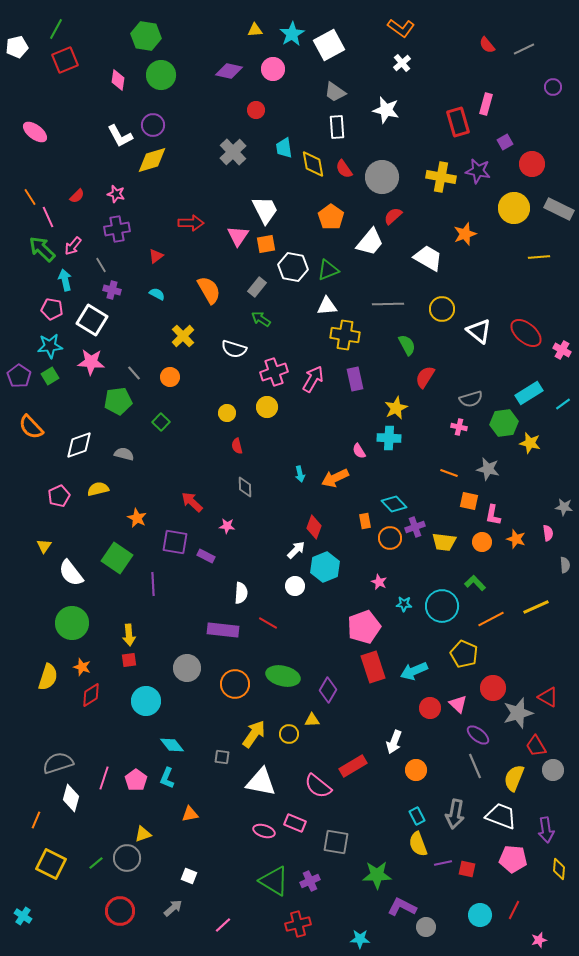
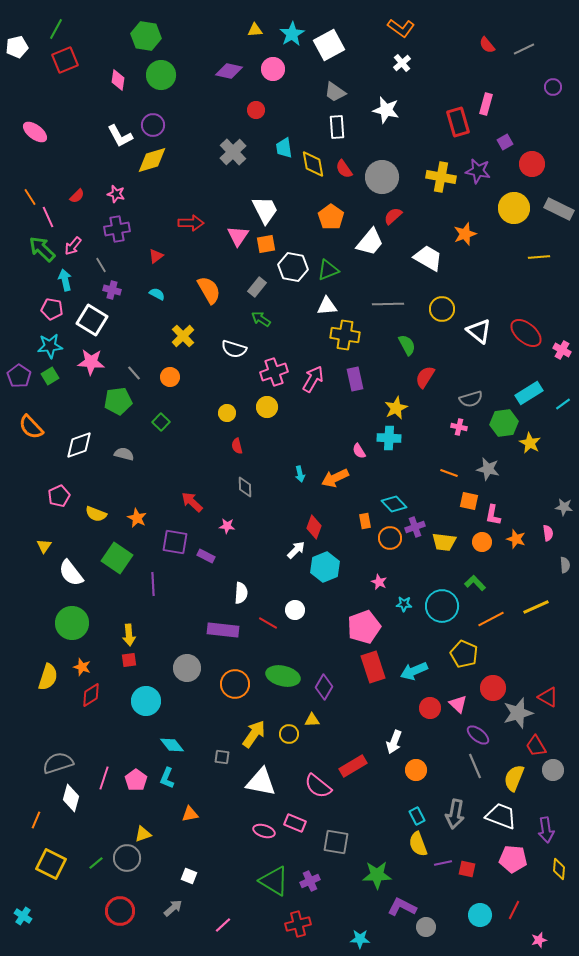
yellow star at (530, 443): rotated 15 degrees clockwise
yellow semicircle at (98, 489): moved 2 px left, 25 px down; rotated 145 degrees counterclockwise
white circle at (295, 586): moved 24 px down
purple diamond at (328, 690): moved 4 px left, 3 px up
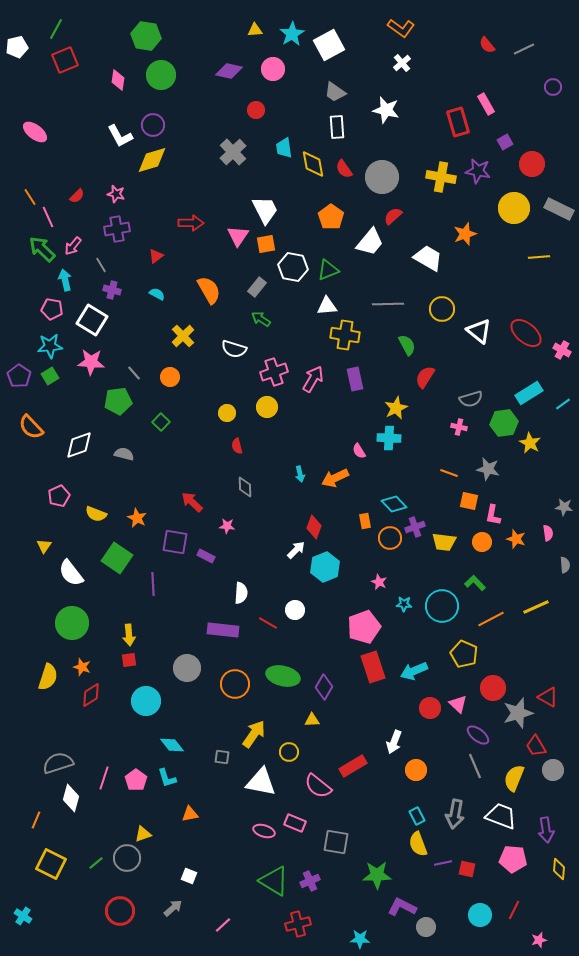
pink rectangle at (486, 104): rotated 45 degrees counterclockwise
yellow circle at (289, 734): moved 18 px down
cyan L-shape at (167, 778): rotated 40 degrees counterclockwise
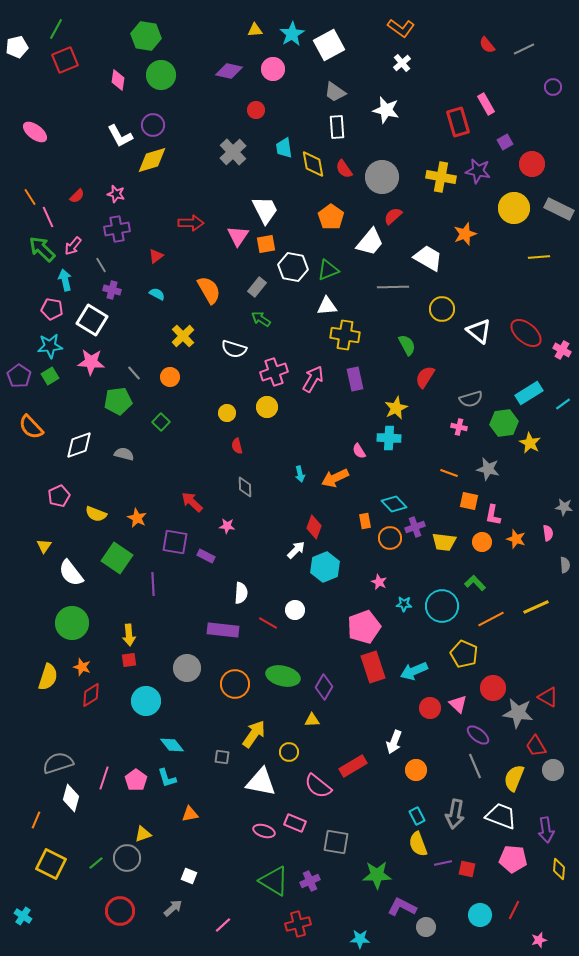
gray line at (388, 304): moved 5 px right, 17 px up
gray star at (518, 713): rotated 24 degrees clockwise
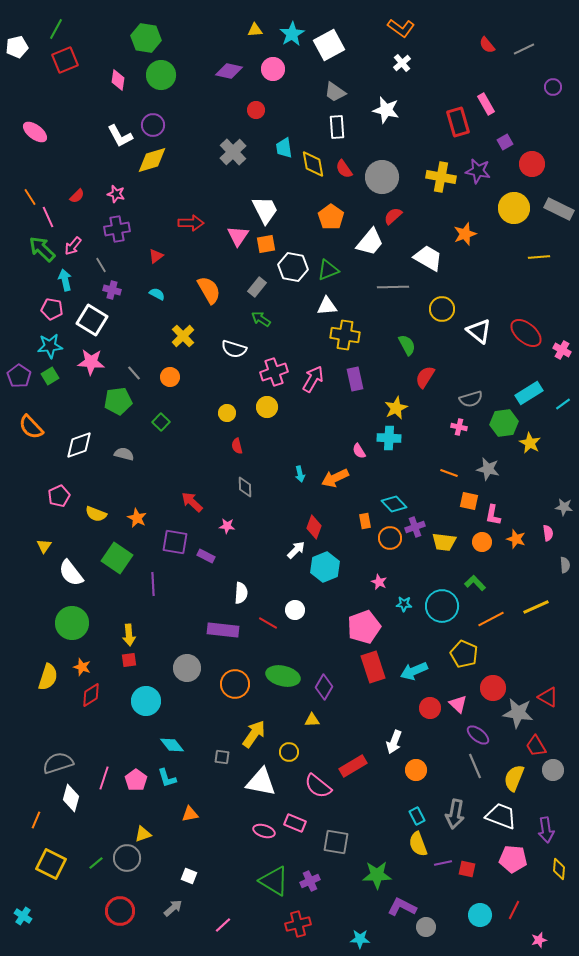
green hexagon at (146, 36): moved 2 px down
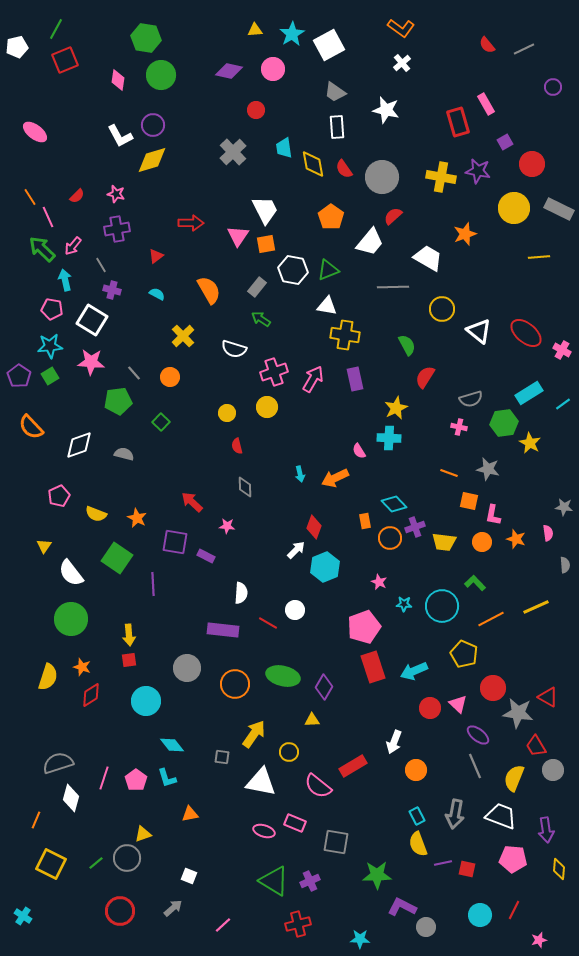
white hexagon at (293, 267): moved 3 px down
white triangle at (327, 306): rotated 15 degrees clockwise
green circle at (72, 623): moved 1 px left, 4 px up
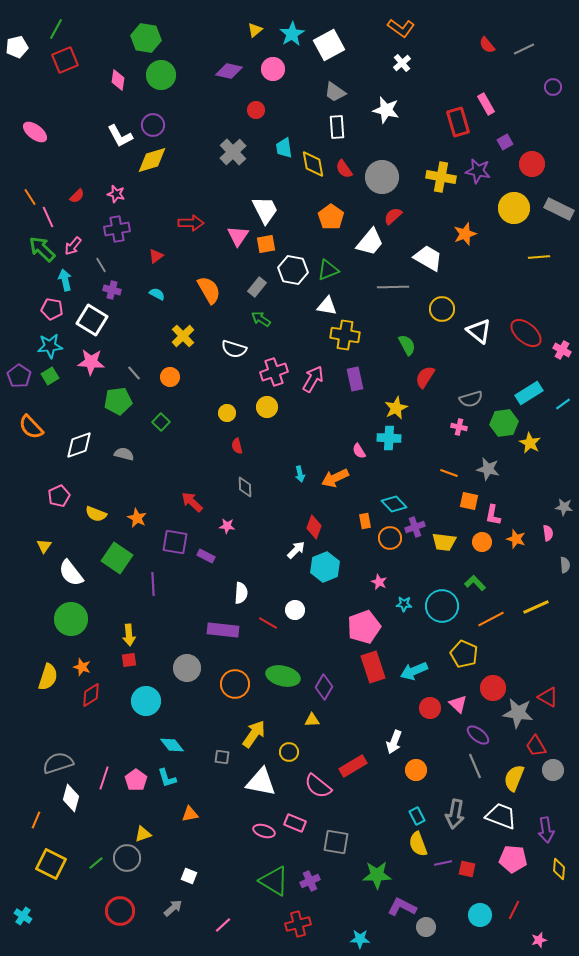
yellow triangle at (255, 30): rotated 35 degrees counterclockwise
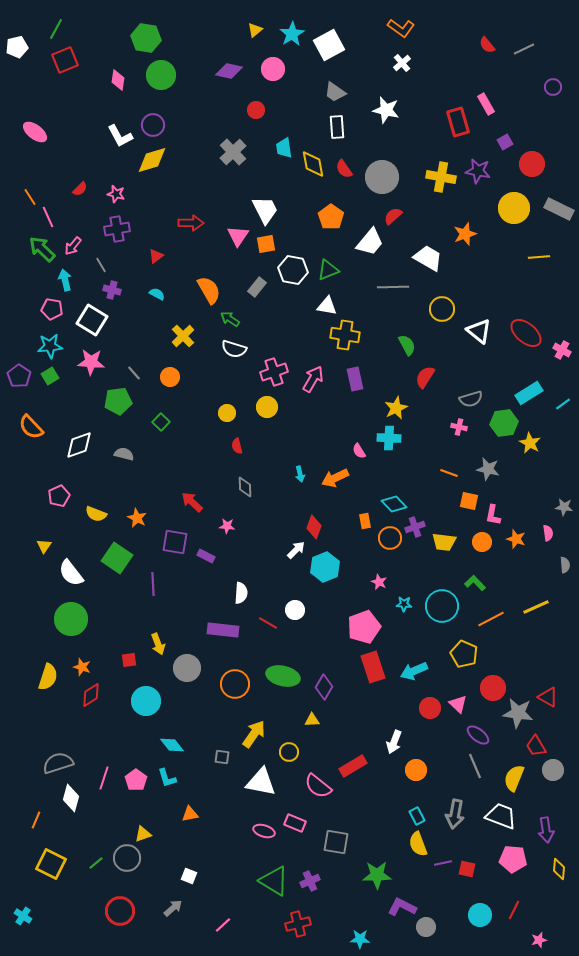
red semicircle at (77, 196): moved 3 px right, 7 px up
green arrow at (261, 319): moved 31 px left
yellow arrow at (129, 635): moved 29 px right, 9 px down; rotated 15 degrees counterclockwise
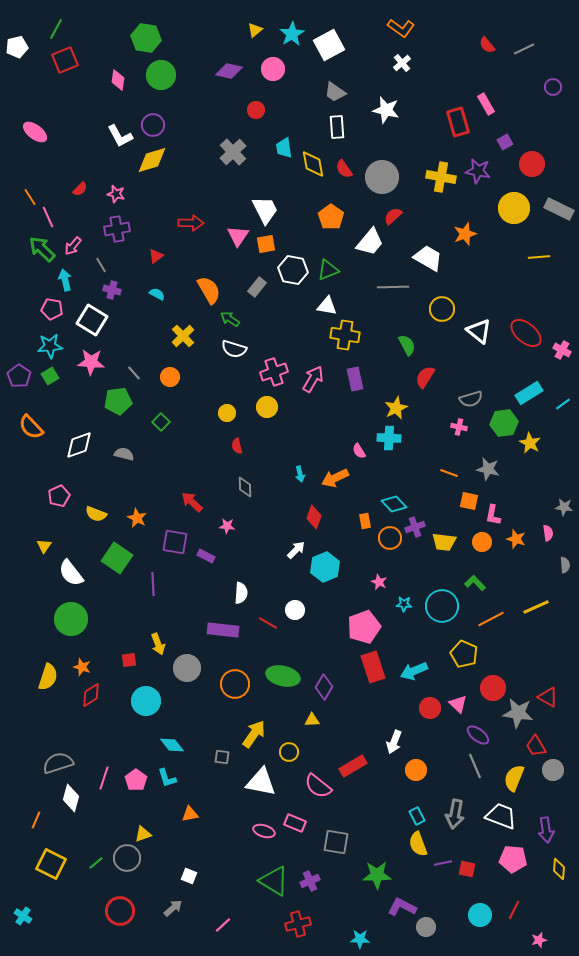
red diamond at (314, 527): moved 10 px up
